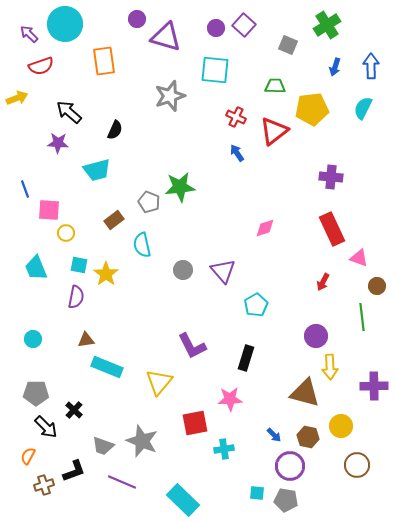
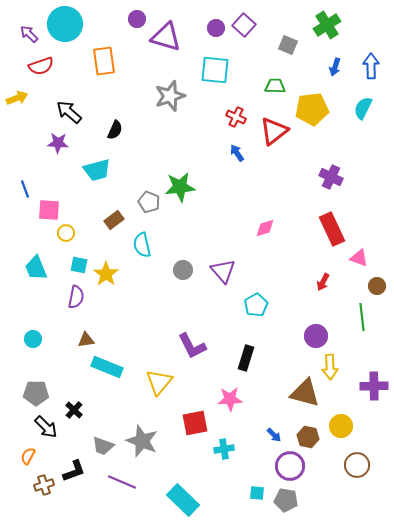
purple cross at (331, 177): rotated 20 degrees clockwise
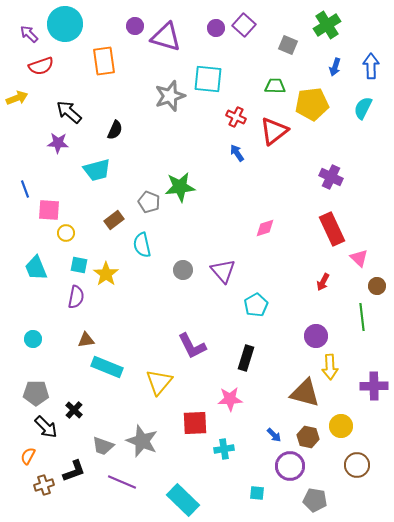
purple circle at (137, 19): moved 2 px left, 7 px down
cyan square at (215, 70): moved 7 px left, 9 px down
yellow pentagon at (312, 109): moved 5 px up
pink triangle at (359, 258): rotated 24 degrees clockwise
red square at (195, 423): rotated 8 degrees clockwise
gray pentagon at (286, 500): moved 29 px right
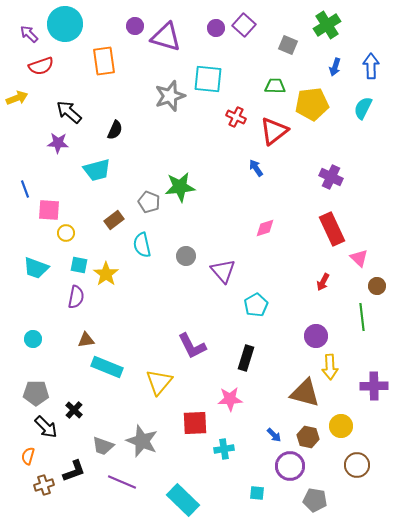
blue arrow at (237, 153): moved 19 px right, 15 px down
cyan trapezoid at (36, 268): rotated 48 degrees counterclockwise
gray circle at (183, 270): moved 3 px right, 14 px up
orange semicircle at (28, 456): rotated 12 degrees counterclockwise
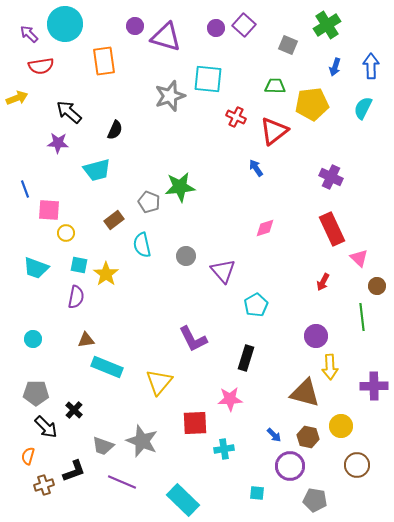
red semicircle at (41, 66): rotated 10 degrees clockwise
purple L-shape at (192, 346): moved 1 px right, 7 px up
